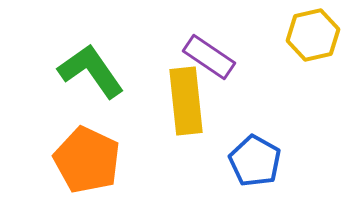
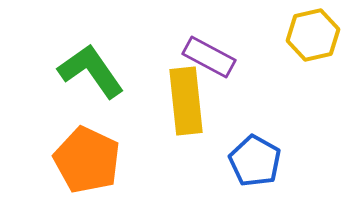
purple rectangle: rotated 6 degrees counterclockwise
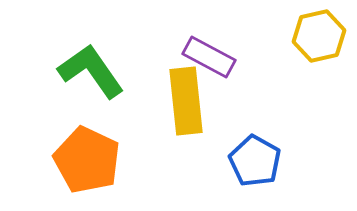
yellow hexagon: moved 6 px right, 1 px down
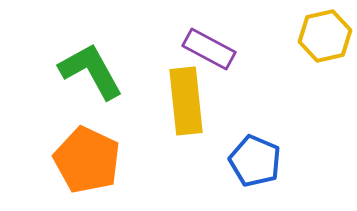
yellow hexagon: moved 6 px right
purple rectangle: moved 8 px up
green L-shape: rotated 6 degrees clockwise
blue pentagon: rotated 6 degrees counterclockwise
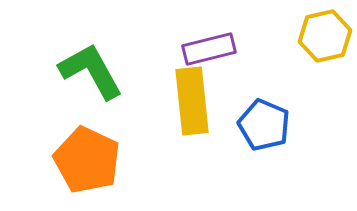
purple rectangle: rotated 42 degrees counterclockwise
yellow rectangle: moved 6 px right
blue pentagon: moved 9 px right, 36 px up
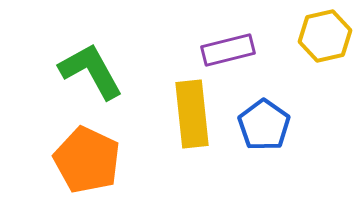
purple rectangle: moved 19 px right, 1 px down
yellow rectangle: moved 13 px down
blue pentagon: rotated 12 degrees clockwise
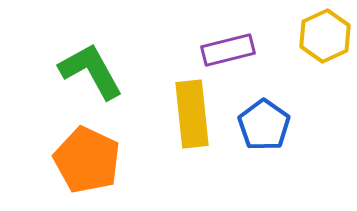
yellow hexagon: rotated 12 degrees counterclockwise
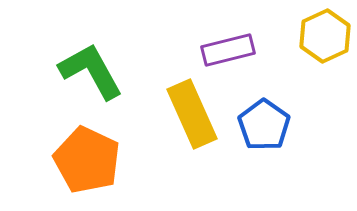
yellow rectangle: rotated 18 degrees counterclockwise
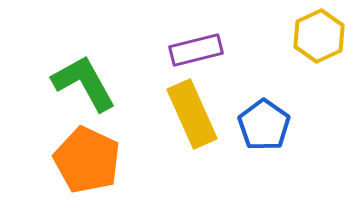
yellow hexagon: moved 6 px left
purple rectangle: moved 32 px left
green L-shape: moved 7 px left, 12 px down
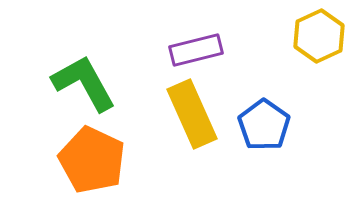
orange pentagon: moved 5 px right
